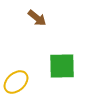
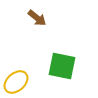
green square: rotated 12 degrees clockwise
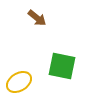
yellow ellipse: moved 3 px right; rotated 10 degrees clockwise
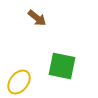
yellow ellipse: rotated 20 degrees counterclockwise
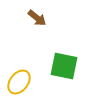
green square: moved 2 px right
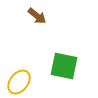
brown arrow: moved 2 px up
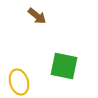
yellow ellipse: rotated 55 degrees counterclockwise
